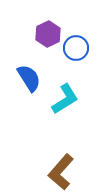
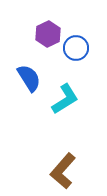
brown L-shape: moved 2 px right, 1 px up
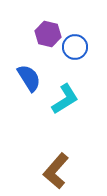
purple hexagon: rotated 20 degrees counterclockwise
blue circle: moved 1 px left, 1 px up
brown L-shape: moved 7 px left
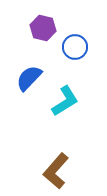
purple hexagon: moved 5 px left, 6 px up
blue semicircle: rotated 104 degrees counterclockwise
cyan L-shape: moved 2 px down
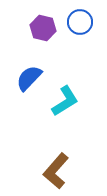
blue circle: moved 5 px right, 25 px up
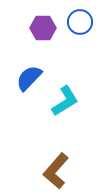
purple hexagon: rotated 15 degrees counterclockwise
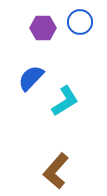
blue semicircle: moved 2 px right
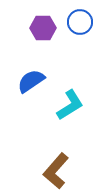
blue semicircle: moved 3 px down; rotated 12 degrees clockwise
cyan L-shape: moved 5 px right, 4 px down
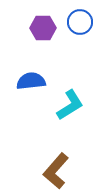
blue semicircle: rotated 28 degrees clockwise
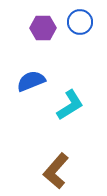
blue semicircle: rotated 16 degrees counterclockwise
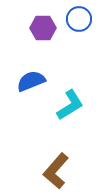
blue circle: moved 1 px left, 3 px up
